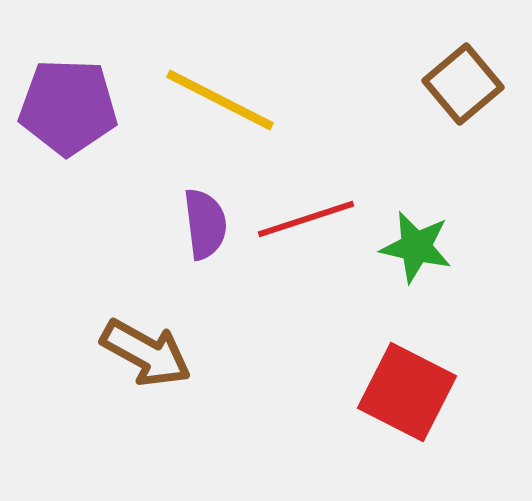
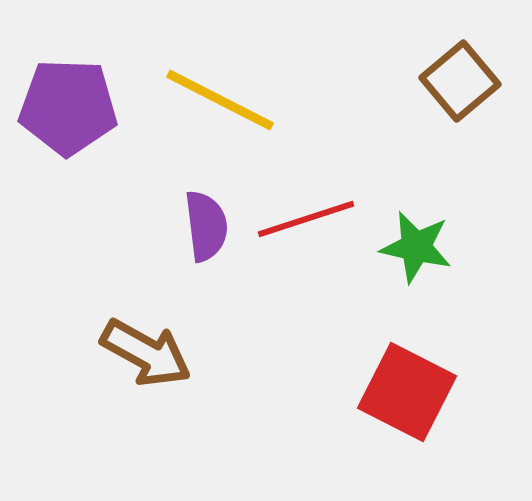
brown square: moved 3 px left, 3 px up
purple semicircle: moved 1 px right, 2 px down
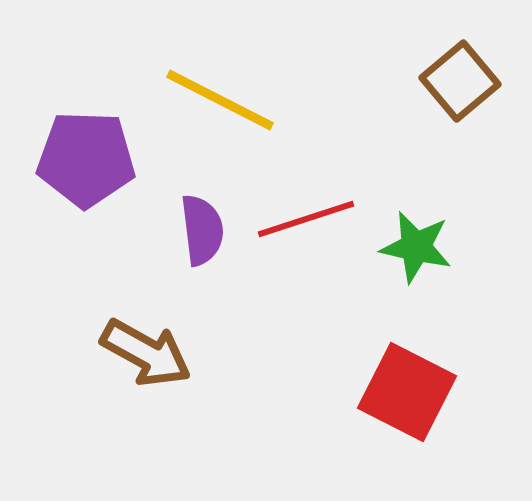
purple pentagon: moved 18 px right, 52 px down
purple semicircle: moved 4 px left, 4 px down
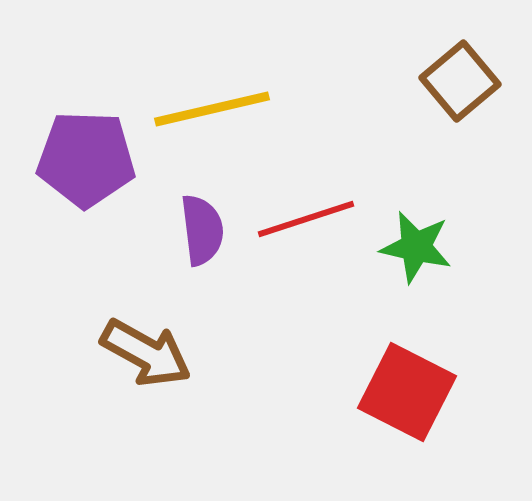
yellow line: moved 8 px left, 9 px down; rotated 40 degrees counterclockwise
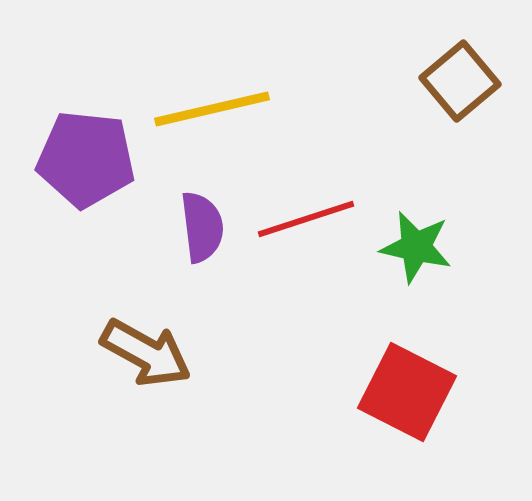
purple pentagon: rotated 4 degrees clockwise
purple semicircle: moved 3 px up
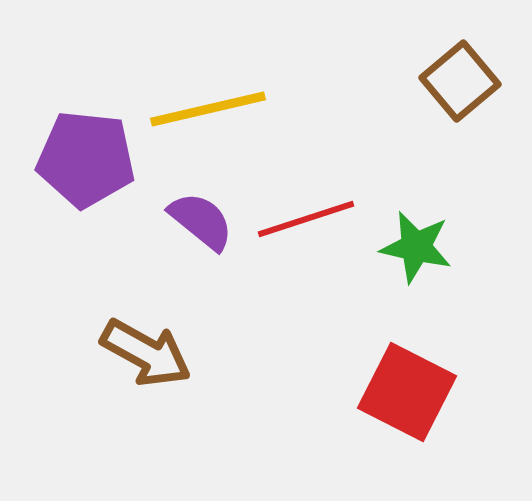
yellow line: moved 4 px left
purple semicircle: moved 1 px left, 6 px up; rotated 44 degrees counterclockwise
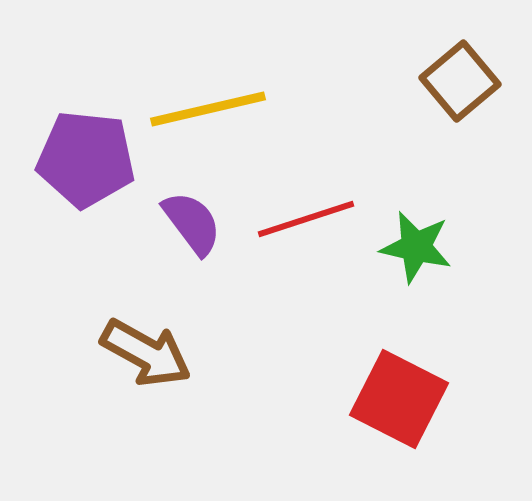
purple semicircle: moved 9 px left, 2 px down; rotated 14 degrees clockwise
red square: moved 8 px left, 7 px down
